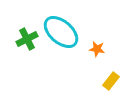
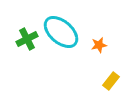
orange star: moved 2 px right, 4 px up; rotated 21 degrees counterclockwise
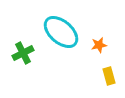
green cross: moved 4 px left, 14 px down
yellow rectangle: moved 2 px left, 5 px up; rotated 54 degrees counterclockwise
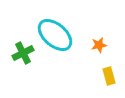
cyan ellipse: moved 6 px left, 3 px down
